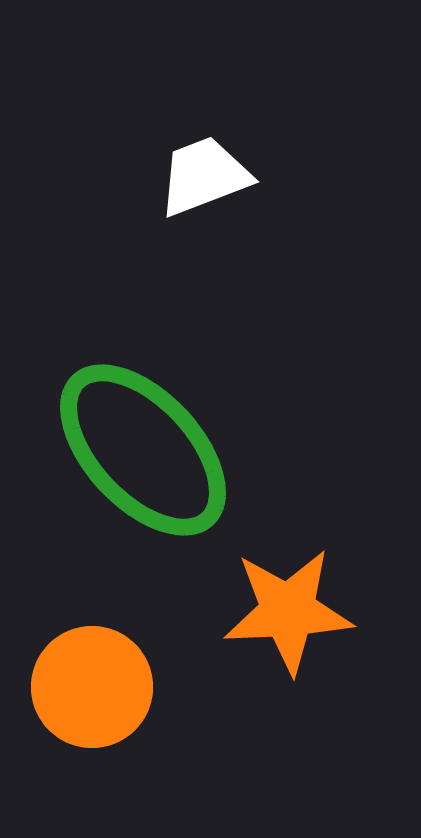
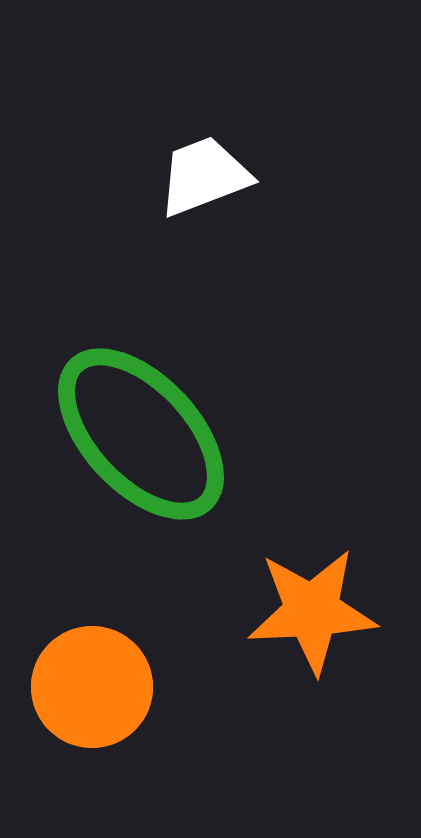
green ellipse: moved 2 px left, 16 px up
orange star: moved 24 px right
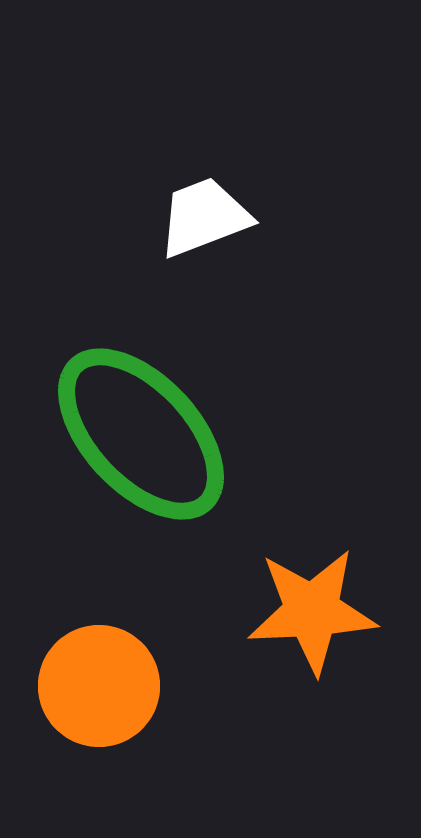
white trapezoid: moved 41 px down
orange circle: moved 7 px right, 1 px up
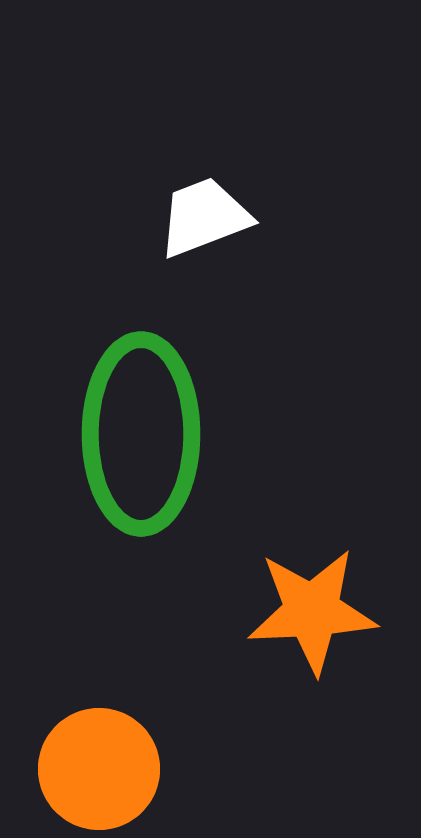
green ellipse: rotated 43 degrees clockwise
orange circle: moved 83 px down
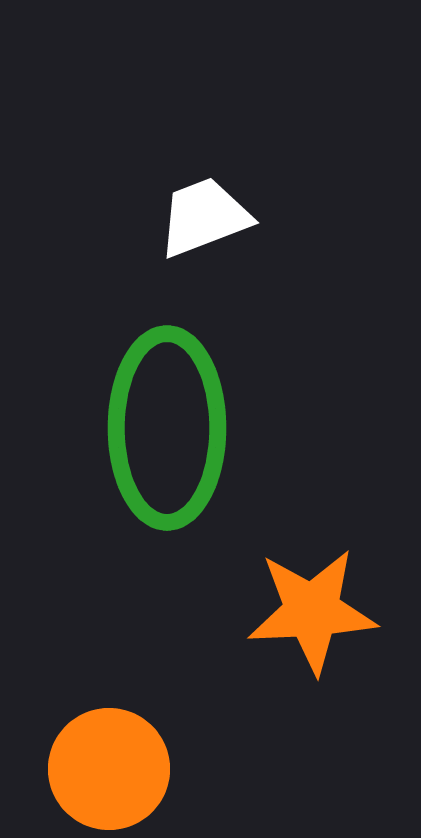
green ellipse: moved 26 px right, 6 px up
orange circle: moved 10 px right
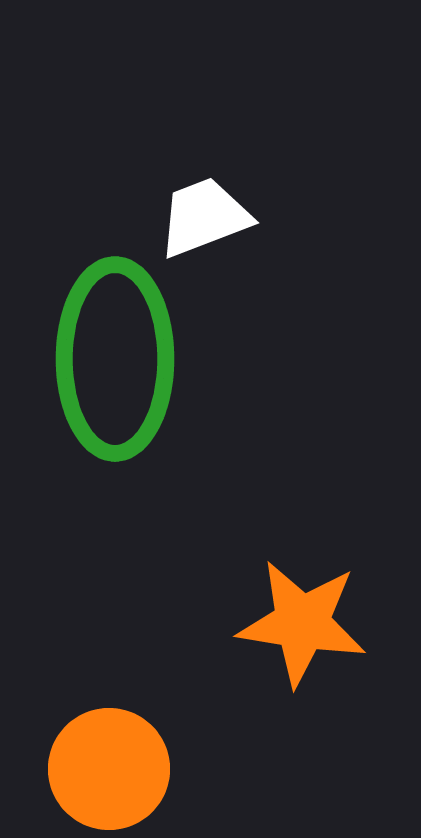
green ellipse: moved 52 px left, 69 px up
orange star: moved 10 px left, 12 px down; rotated 12 degrees clockwise
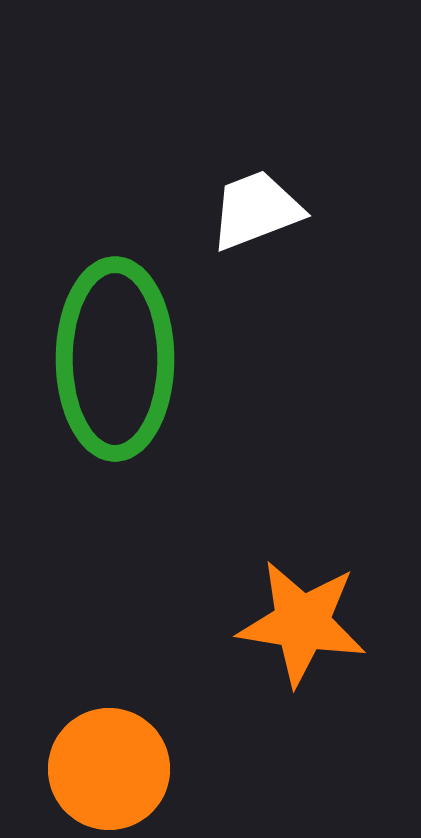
white trapezoid: moved 52 px right, 7 px up
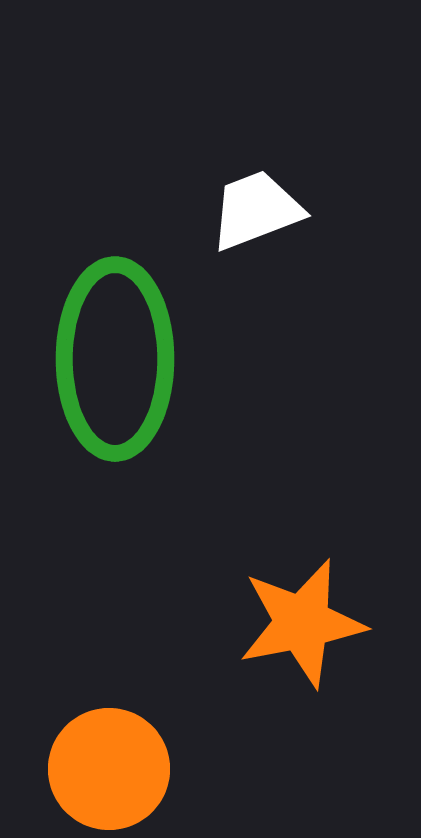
orange star: rotated 20 degrees counterclockwise
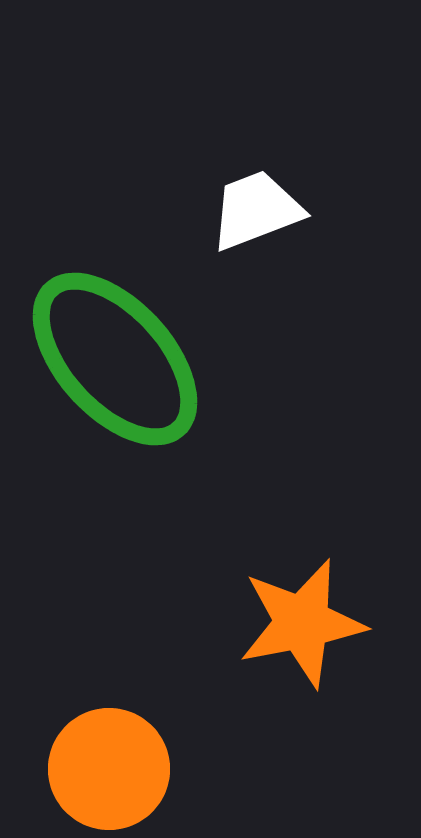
green ellipse: rotated 42 degrees counterclockwise
